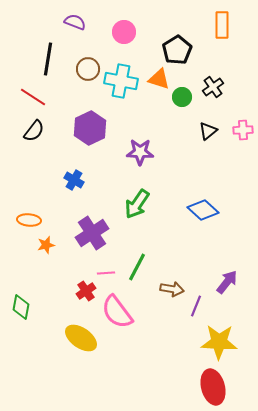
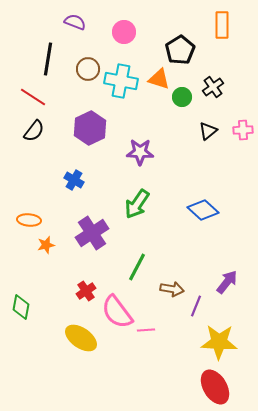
black pentagon: moved 3 px right
pink line: moved 40 px right, 57 px down
red ellipse: moved 2 px right; rotated 16 degrees counterclockwise
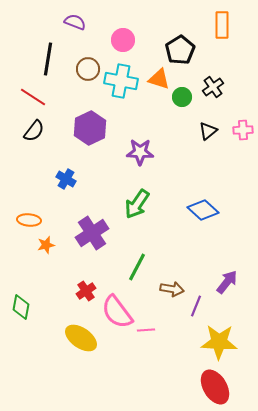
pink circle: moved 1 px left, 8 px down
blue cross: moved 8 px left, 1 px up
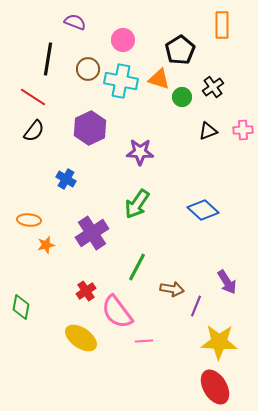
black triangle: rotated 18 degrees clockwise
purple arrow: rotated 110 degrees clockwise
pink line: moved 2 px left, 11 px down
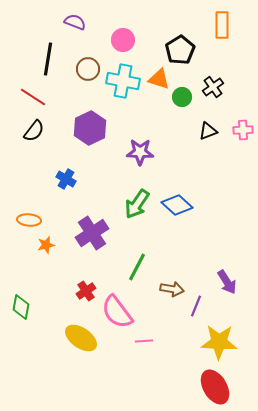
cyan cross: moved 2 px right
blue diamond: moved 26 px left, 5 px up
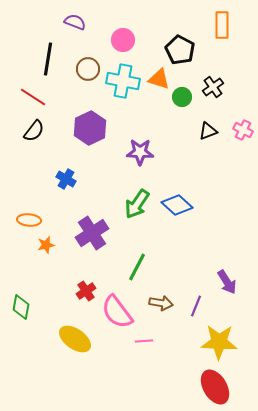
black pentagon: rotated 12 degrees counterclockwise
pink cross: rotated 30 degrees clockwise
brown arrow: moved 11 px left, 14 px down
yellow ellipse: moved 6 px left, 1 px down
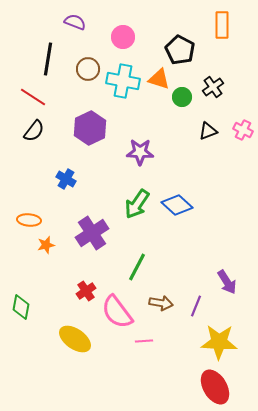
pink circle: moved 3 px up
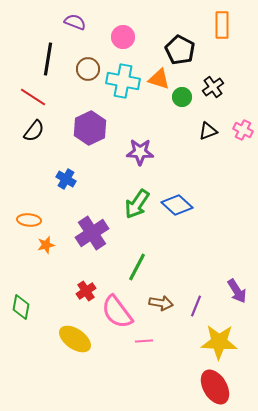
purple arrow: moved 10 px right, 9 px down
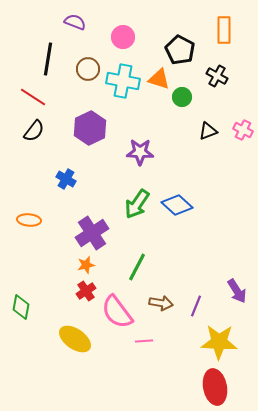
orange rectangle: moved 2 px right, 5 px down
black cross: moved 4 px right, 11 px up; rotated 25 degrees counterclockwise
orange star: moved 40 px right, 20 px down
red ellipse: rotated 20 degrees clockwise
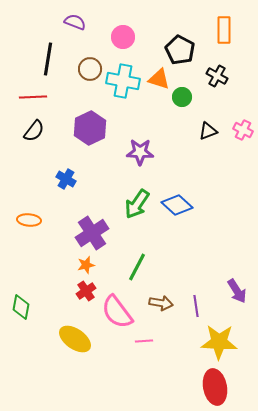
brown circle: moved 2 px right
red line: rotated 36 degrees counterclockwise
purple line: rotated 30 degrees counterclockwise
